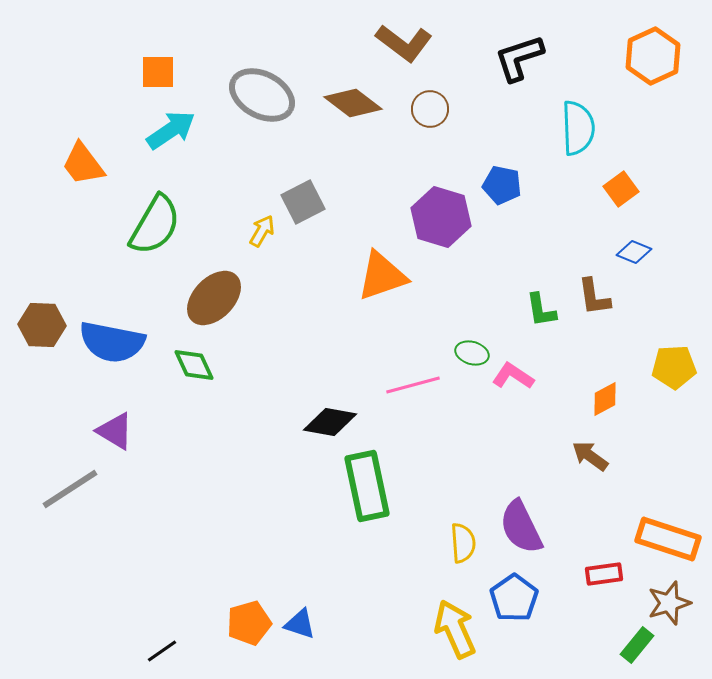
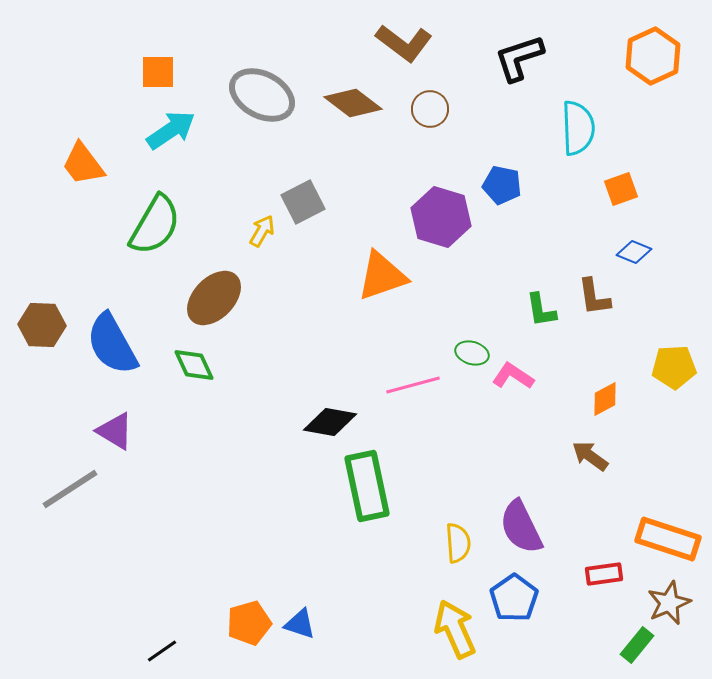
orange square at (621, 189): rotated 16 degrees clockwise
blue semicircle at (112, 342): moved 2 px down; rotated 50 degrees clockwise
yellow semicircle at (463, 543): moved 5 px left
brown star at (669, 603): rotated 6 degrees counterclockwise
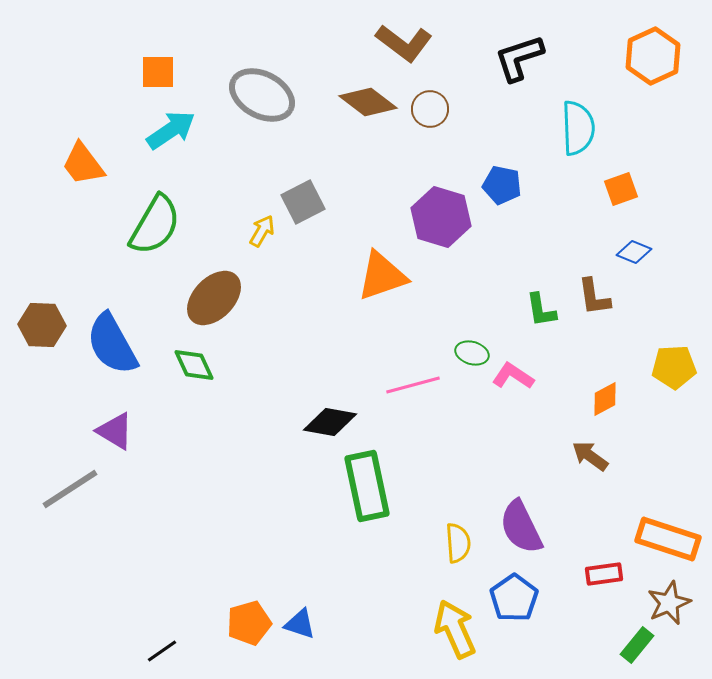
brown diamond at (353, 103): moved 15 px right, 1 px up
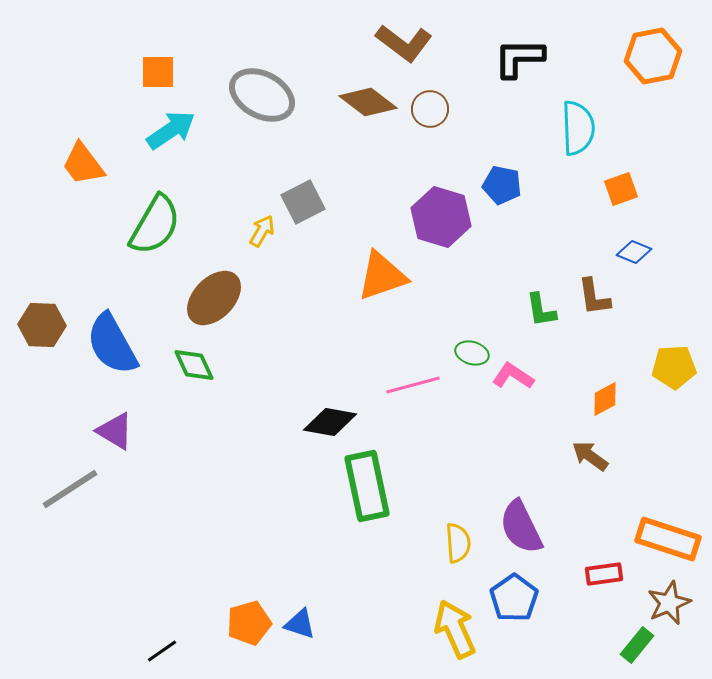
orange hexagon at (653, 56): rotated 14 degrees clockwise
black L-shape at (519, 58): rotated 18 degrees clockwise
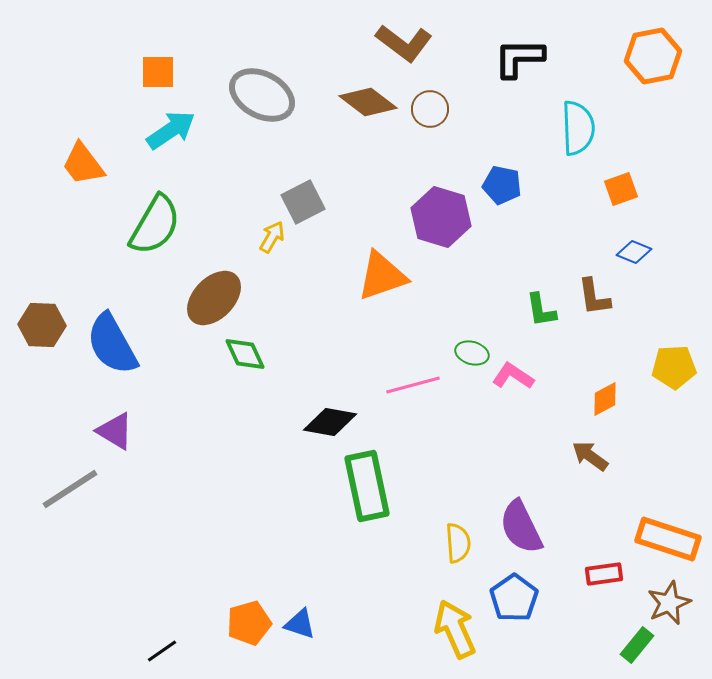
yellow arrow at (262, 231): moved 10 px right, 6 px down
green diamond at (194, 365): moved 51 px right, 11 px up
